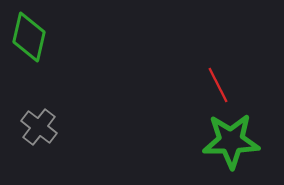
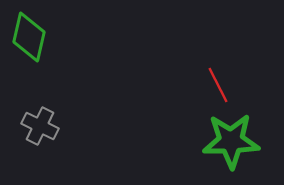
gray cross: moved 1 px right, 1 px up; rotated 12 degrees counterclockwise
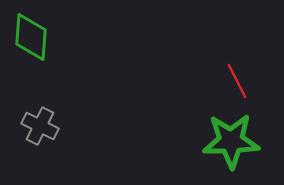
green diamond: moved 2 px right; rotated 9 degrees counterclockwise
red line: moved 19 px right, 4 px up
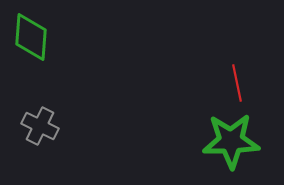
red line: moved 2 px down; rotated 15 degrees clockwise
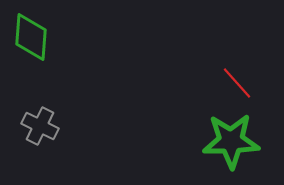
red line: rotated 30 degrees counterclockwise
